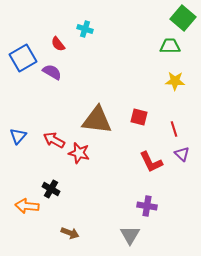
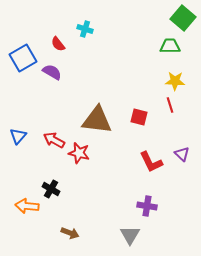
red line: moved 4 px left, 24 px up
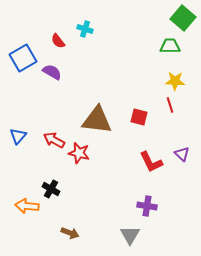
red semicircle: moved 3 px up
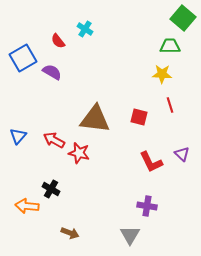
cyan cross: rotated 14 degrees clockwise
yellow star: moved 13 px left, 7 px up
brown triangle: moved 2 px left, 1 px up
